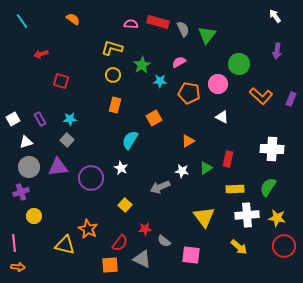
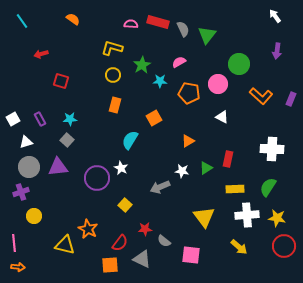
purple circle at (91, 178): moved 6 px right
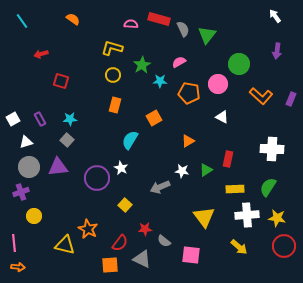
red rectangle at (158, 22): moved 1 px right, 3 px up
green triangle at (206, 168): moved 2 px down
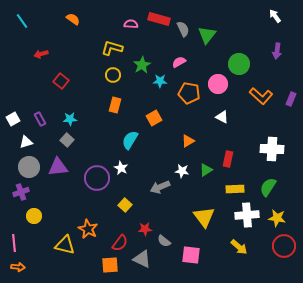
red square at (61, 81): rotated 21 degrees clockwise
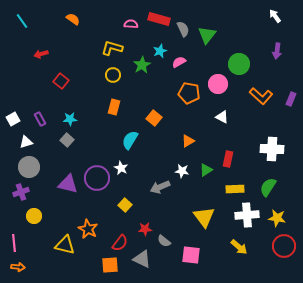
cyan star at (160, 81): moved 30 px up; rotated 24 degrees counterclockwise
orange rectangle at (115, 105): moved 1 px left, 2 px down
orange square at (154, 118): rotated 21 degrees counterclockwise
purple triangle at (58, 167): moved 10 px right, 17 px down; rotated 20 degrees clockwise
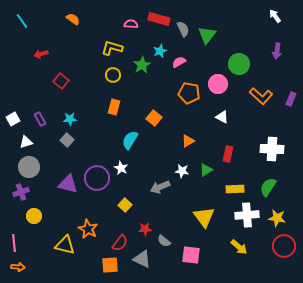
red rectangle at (228, 159): moved 5 px up
